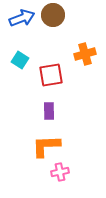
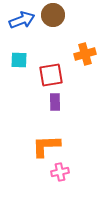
blue arrow: moved 2 px down
cyan square: moved 1 px left; rotated 30 degrees counterclockwise
purple rectangle: moved 6 px right, 9 px up
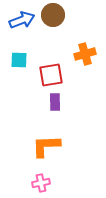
pink cross: moved 19 px left, 11 px down
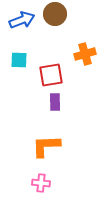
brown circle: moved 2 px right, 1 px up
pink cross: rotated 18 degrees clockwise
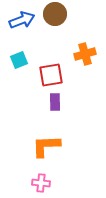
cyan square: rotated 24 degrees counterclockwise
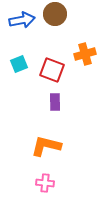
blue arrow: rotated 10 degrees clockwise
cyan square: moved 4 px down
red square: moved 1 px right, 5 px up; rotated 30 degrees clockwise
orange L-shape: rotated 16 degrees clockwise
pink cross: moved 4 px right
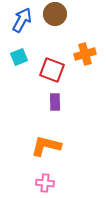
blue arrow: rotated 50 degrees counterclockwise
cyan square: moved 7 px up
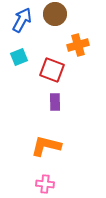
orange cross: moved 7 px left, 9 px up
pink cross: moved 1 px down
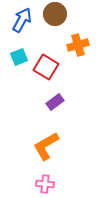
red square: moved 6 px left, 3 px up; rotated 10 degrees clockwise
purple rectangle: rotated 54 degrees clockwise
orange L-shape: rotated 44 degrees counterclockwise
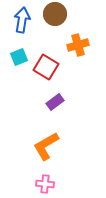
blue arrow: rotated 20 degrees counterclockwise
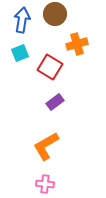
orange cross: moved 1 px left, 1 px up
cyan square: moved 1 px right, 4 px up
red square: moved 4 px right
